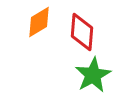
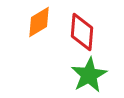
green star: moved 4 px left
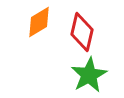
red diamond: rotated 9 degrees clockwise
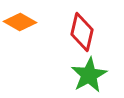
orange diamond: moved 19 px left; rotated 60 degrees clockwise
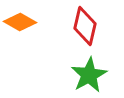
red diamond: moved 3 px right, 6 px up
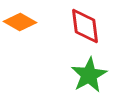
red diamond: rotated 21 degrees counterclockwise
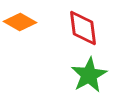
red diamond: moved 2 px left, 2 px down
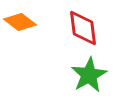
orange diamond: rotated 8 degrees clockwise
